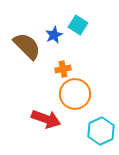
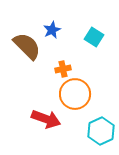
cyan square: moved 16 px right, 12 px down
blue star: moved 2 px left, 5 px up
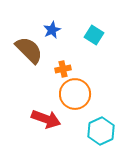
cyan square: moved 2 px up
brown semicircle: moved 2 px right, 4 px down
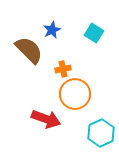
cyan square: moved 2 px up
cyan hexagon: moved 2 px down
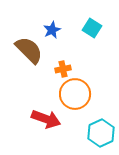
cyan square: moved 2 px left, 5 px up
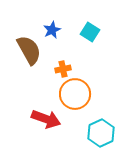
cyan square: moved 2 px left, 4 px down
brown semicircle: rotated 16 degrees clockwise
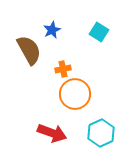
cyan square: moved 9 px right
red arrow: moved 6 px right, 14 px down
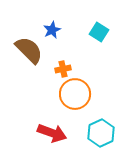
brown semicircle: rotated 16 degrees counterclockwise
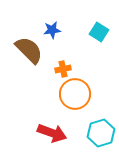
blue star: rotated 18 degrees clockwise
cyan hexagon: rotated 8 degrees clockwise
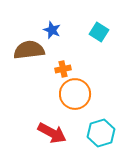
blue star: rotated 30 degrees clockwise
brown semicircle: rotated 52 degrees counterclockwise
red arrow: rotated 8 degrees clockwise
